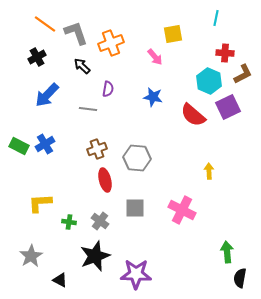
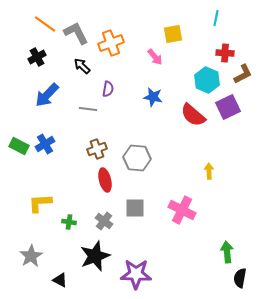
gray L-shape: rotated 8 degrees counterclockwise
cyan hexagon: moved 2 px left, 1 px up
gray cross: moved 4 px right
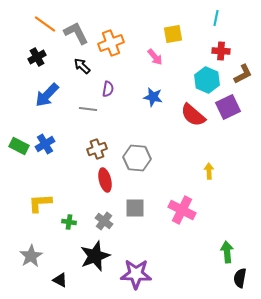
red cross: moved 4 px left, 2 px up
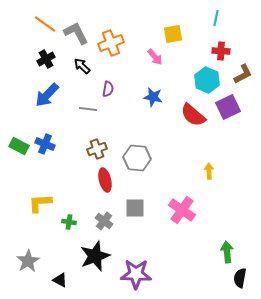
black cross: moved 9 px right, 2 px down
blue cross: rotated 36 degrees counterclockwise
pink cross: rotated 8 degrees clockwise
gray star: moved 3 px left, 5 px down
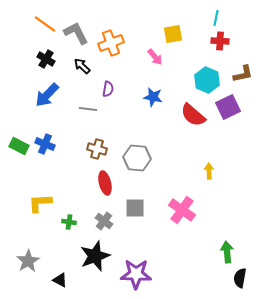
red cross: moved 1 px left, 10 px up
black cross: rotated 30 degrees counterclockwise
brown L-shape: rotated 15 degrees clockwise
brown cross: rotated 36 degrees clockwise
red ellipse: moved 3 px down
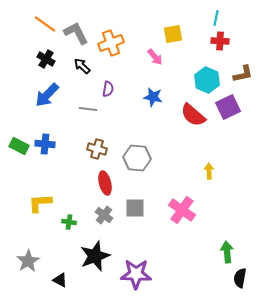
blue cross: rotated 18 degrees counterclockwise
gray cross: moved 6 px up
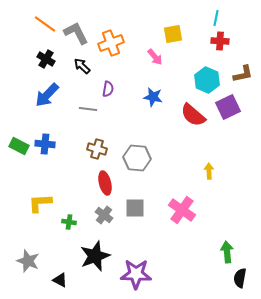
gray star: rotated 20 degrees counterclockwise
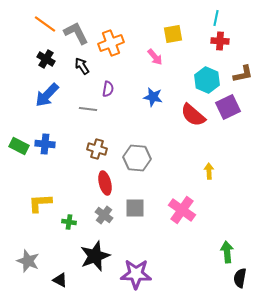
black arrow: rotated 12 degrees clockwise
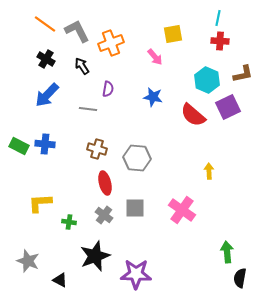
cyan line: moved 2 px right
gray L-shape: moved 1 px right, 2 px up
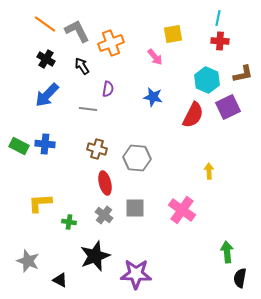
red semicircle: rotated 104 degrees counterclockwise
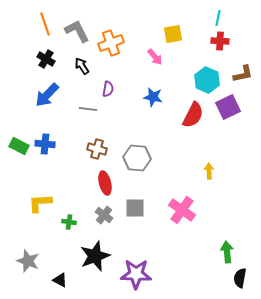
orange line: rotated 35 degrees clockwise
